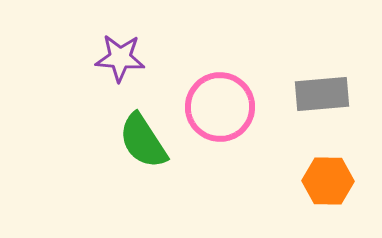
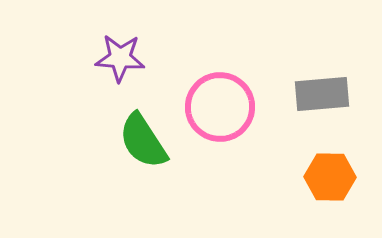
orange hexagon: moved 2 px right, 4 px up
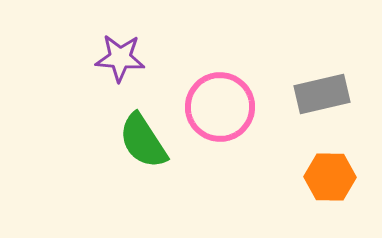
gray rectangle: rotated 8 degrees counterclockwise
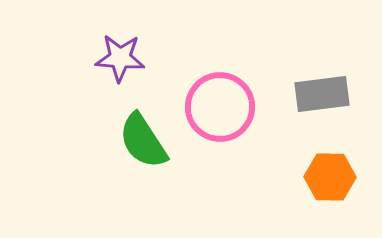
gray rectangle: rotated 6 degrees clockwise
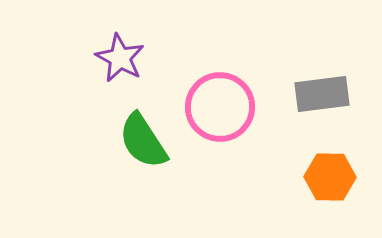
purple star: rotated 24 degrees clockwise
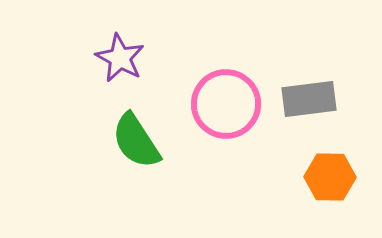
gray rectangle: moved 13 px left, 5 px down
pink circle: moved 6 px right, 3 px up
green semicircle: moved 7 px left
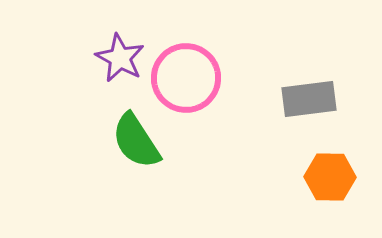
pink circle: moved 40 px left, 26 px up
